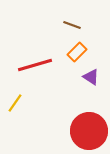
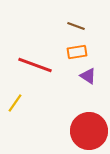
brown line: moved 4 px right, 1 px down
orange rectangle: rotated 36 degrees clockwise
red line: rotated 36 degrees clockwise
purple triangle: moved 3 px left, 1 px up
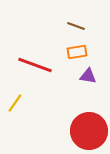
purple triangle: rotated 24 degrees counterclockwise
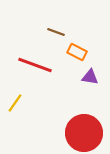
brown line: moved 20 px left, 6 px down
orange rectangle: rotated 36 degrees clockwise
purple triangle: moved 2 px right, 1 px down
red circle: moved 5 px left, 2 px down
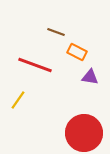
yellow line: moved 3 px right, 3 px up
